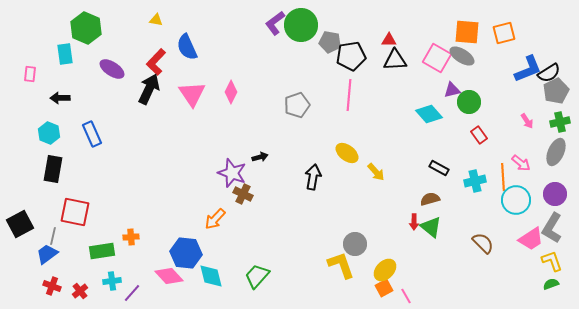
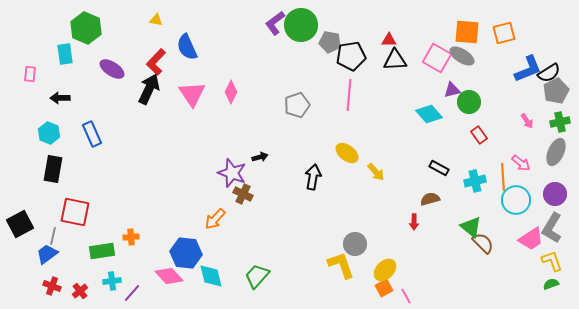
green triangle at (431, 227): moved 40 px right
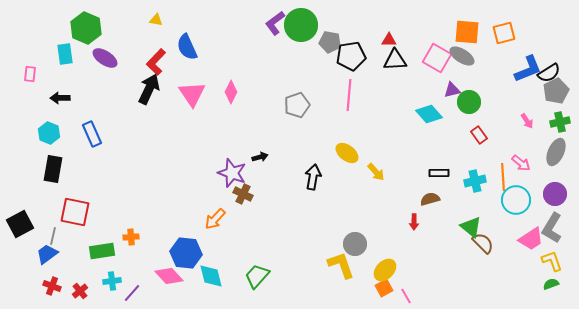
purple ellipse at (112, 69): moved 7 px left, 11 px up
black rectangle at (439, 168): moved 5 px down; rotated 30 degrees counterclockwise
